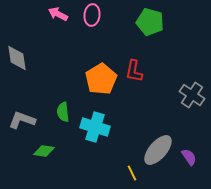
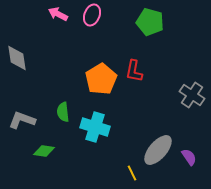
pink ellipse: rotated 15 degrees clockwise
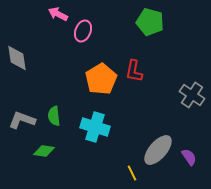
pink ellipse: moved 9 px left, 16 px down
green semicircle: moved 9 px left, 4 px down
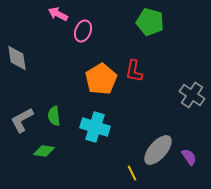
gray L-shape: rotated 48 degrees counterclockwise
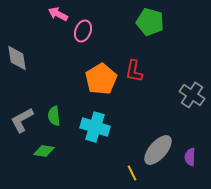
purple semicircle: moved 1 px right; rotated 144 degrees counterclockwise
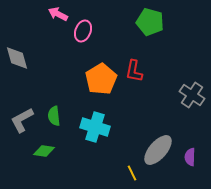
gray diamond: rotated 8 degrees counterclockwise
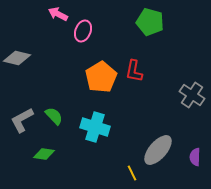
gray diamond: rotated 60 degrees counterclockwise
orange pentagon: moved 2 px up
green semicircle: rotated 144 degrees clockwise
green diamond: moved 3 px down
purple semicircle: moved 5 px right
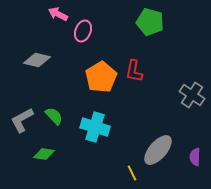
gray diamond: moved 20 px right, 2 px down
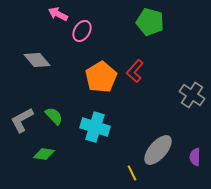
pink ellipse: moved 1 px left; rotated 10 degrees clockwise
gray diamond: rotated 36 degrees clockwise
red L-shape: moved 1 px right; rotated 30 degrees clockwise
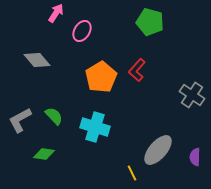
pink arrow: moved 2 px left, 1 px up; rotated 96 degrees clockwise
red L-shape: moved 2 px right, 1 px up
gray L-shape: moved 2 px left
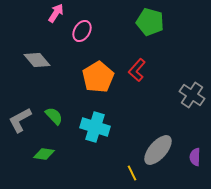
orange pentagon: moved 3 px left
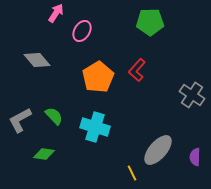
green pentagon: rotated 16 degrees counterclockwise
